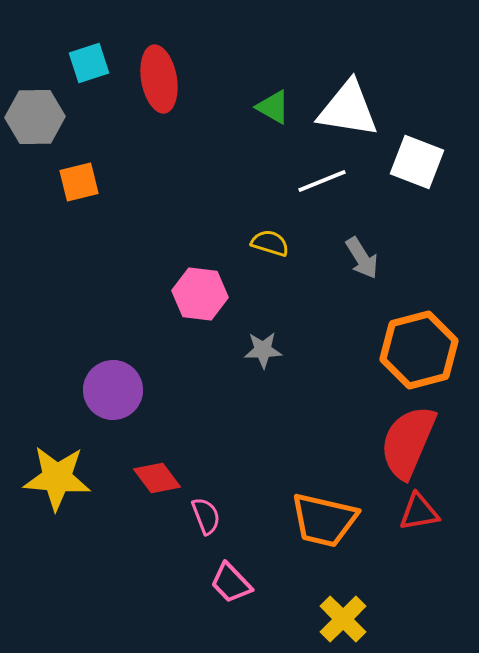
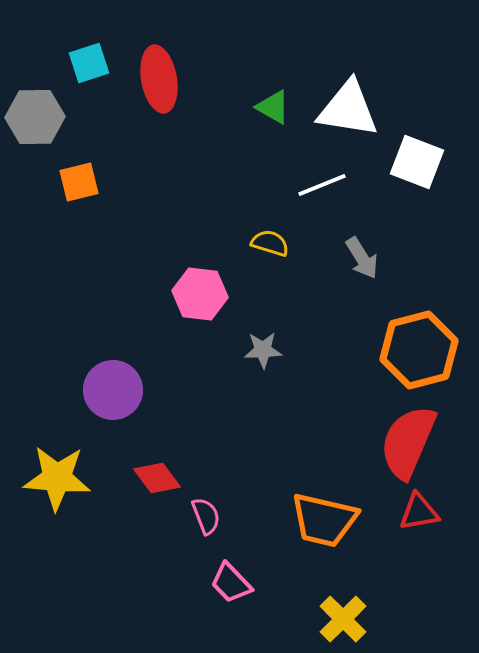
white line: moved 4 px down
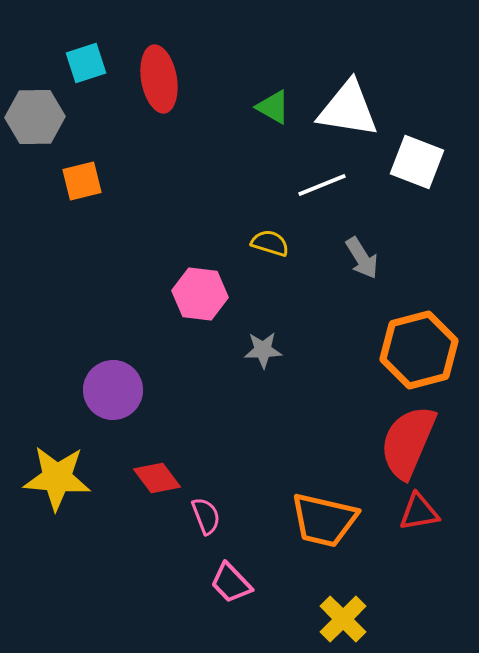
cyan square: moved 3 px left
orange square: moved 3 px right, 1 px up
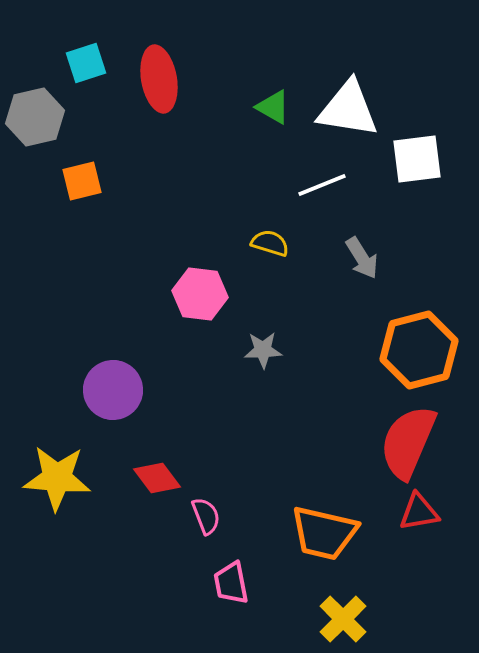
gray hexagon: rotated 12 degrees counterclockwise
white square: moved 3 px up; rotated 28 degrees counterclockwise
orange trapezoid: moved 13 px down
pink trapezoid: rotated 33 degrees clockwise
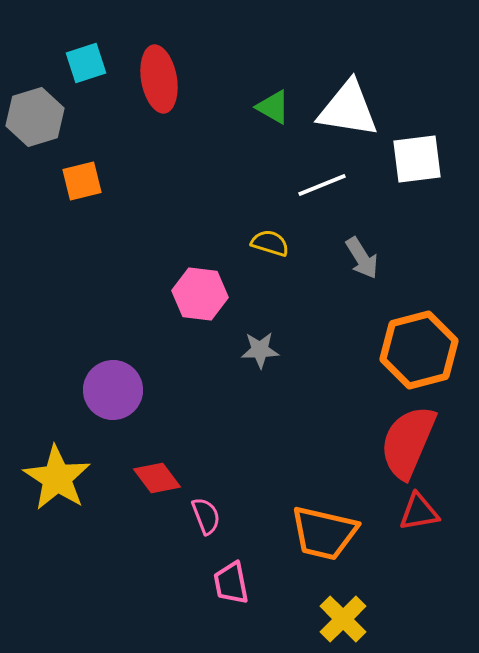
gray hexagon: rotated 4 degrees counterclockwise
gray star: moved 3 px left
yellow star: rotated 28 degrees clockwise
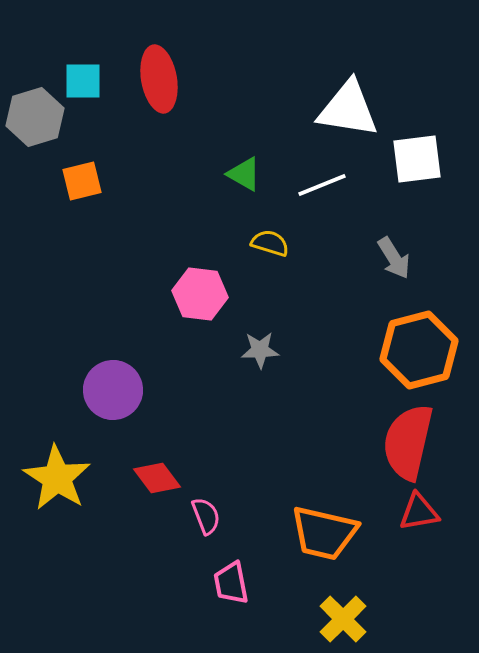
cyan square: moved 3 px left, 18 px down; rotated 18 degrees clockwise
green triangle: moved 29 px left, 67 px down
gray arrow: moved 32 px right
red semicircle: rotated 10 degrees counterclockwise
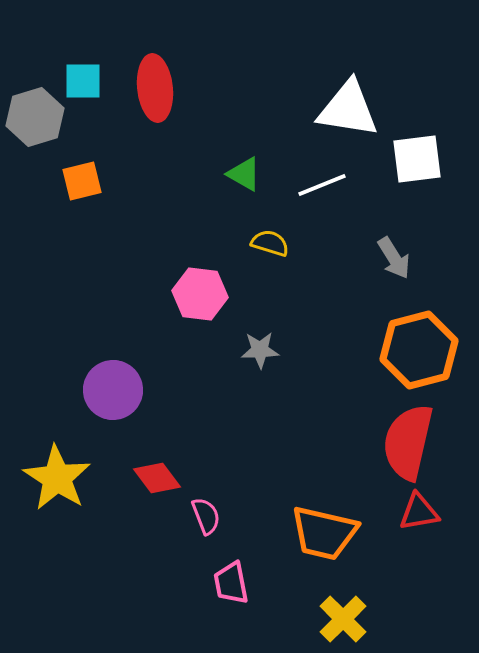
red ellipse: moved 4 px left, 9 px down; rotated 4 degrees clockwise
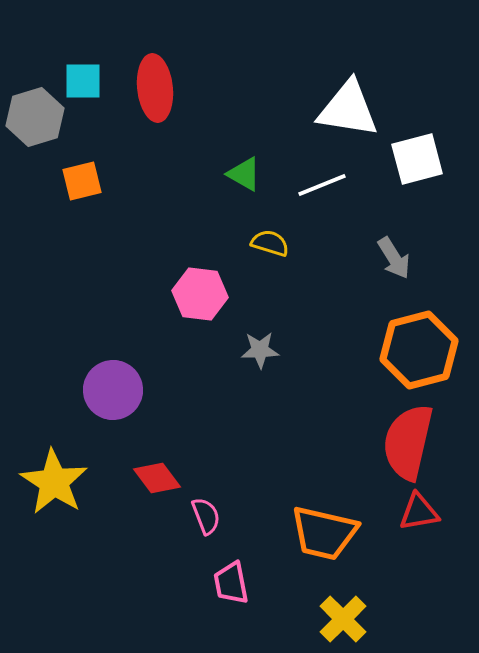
white square: rotated 8 degrees counterclockwise
yellow star: moved 3 px left, 4 px down
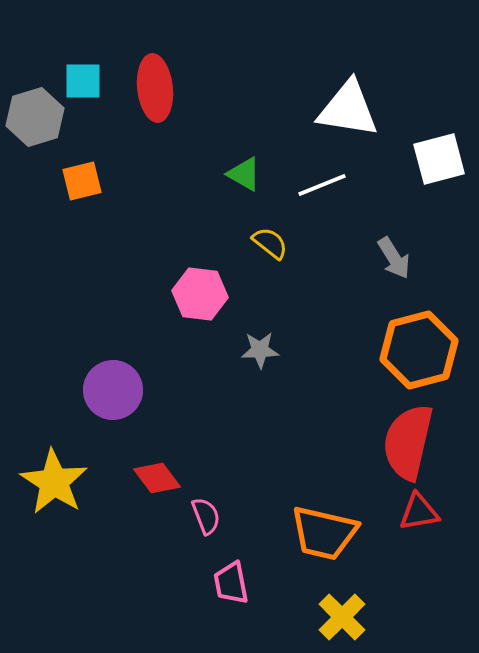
white square: moved 22 px right
yellow semicircle: rotated 21 degrees clockwise
yellow cross: moved 1 px left, 2 px up
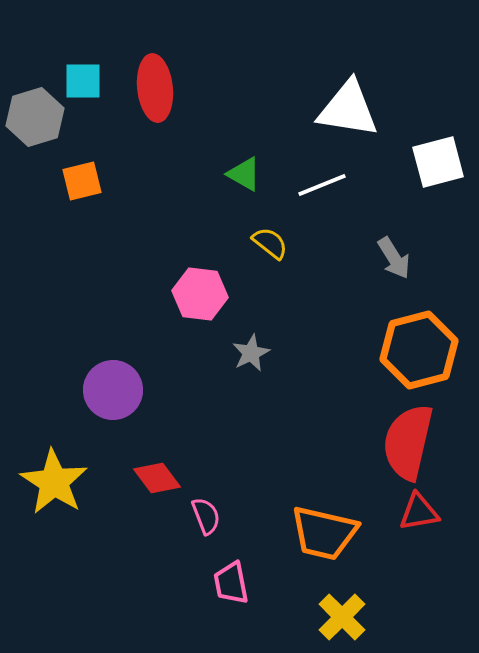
white square: moved 1 px left, 3 px down
gray star: moved 9 px left, 3 px down; rotated 24 degrees counterclockwise
